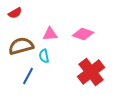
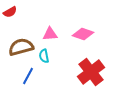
red semicircle: moved 5 px left, 1 px up
brown semicircle: moved 1 px down
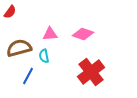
red semicircle: rotated 24 degrees counterclockwise
brown semicircle: moved 2 px left, 1 px down
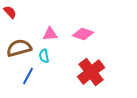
red semicircle: rotated 80 degrees counterclockwise
